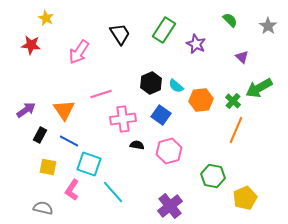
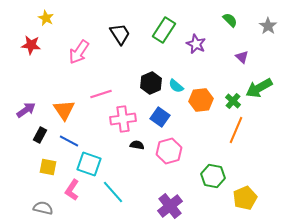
blue square: moved 1 px left, 2 px down
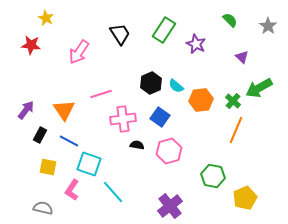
purple arrow: rotated 18 degrees counterclockwise
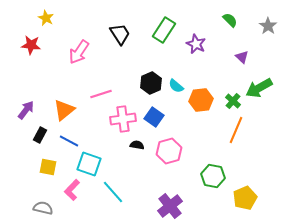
orange triangle: rotated 25 degrees clockwise
blue square: moved 6 px left
pink L-shape: rotated 10 degrees clockwise
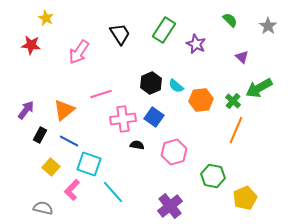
pink hexagon: moved 5 px right, 1 px down
yellow square: moved 3 px right; rotated 30 degrees clockwise
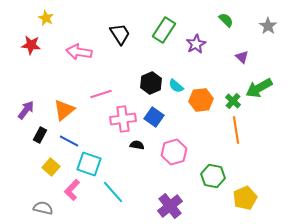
green semicircle: moved 4 px left
purple star: rotated 18 degrees clockwise
pink arrow: rotated 65 degrees clockwise
orange line: rotated 32 degrees counterclockwise
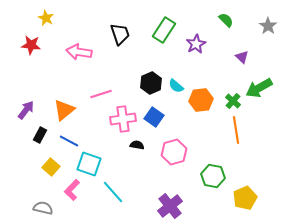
black trapezoid: rotated 15 degrees clockwise
